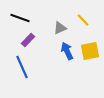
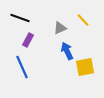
purple rectangle: rotated 16 degrees counterclockwise
yellow square: moved 5 px left, 16 px down
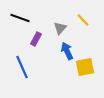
gray triangle: rotated 24 degrees counterclockwise
purple rectangle: moved 8 px right, 1 px up
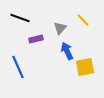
purple rectangle: rotated 48 degrees clockwise
blue line: moved 4 px left
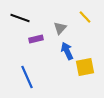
yellow line: moved 2 px right, 3 px up
blue line: moved 9 px right, 10 px down
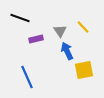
yellow line: moved 2 px left, 10 px down
gray triangle: moved 3 px down; rotated 16 degrees counterclockwise
yellow square: moved 1 px left, 3 px down
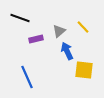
gray triangle: moved 1 px left; rotated 24 degrees clockwise
yellow square: rotated 18 degrees clockwise
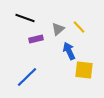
black line: moved 5 px right
yellow line: moved 4 px left
gray triangle: moved 1 px left, 2 px up
blue arrow: moved 2 px right
blue line: rotated 70 degrees clockwise
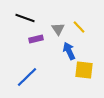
gray triangle: rotated 24 degrees counterclockwise
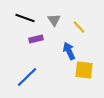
gray triangle: moved 4 px left, 9 px up
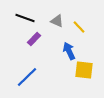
gray triangle: moved 3 px right, 1 px down; rotated 32 degrees counterclockwise
purple rectangle: moved 2 px left; rotated 32 degrees counterclockwise
